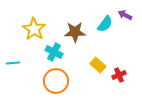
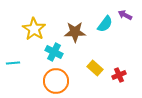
yellow rectangle: moved 3 px left, 3 px down
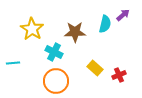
purple arrow: moved 2 px left; rotated 112 degrees clockwise
cyan semicircle: rotated 24 degrees counterclockwise
yellow star: moved 2 px left
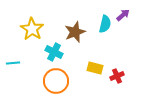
brown star: rotated 20 degrees counterclockwise
yellow rectangle: rotated 28 degrees counterclockwise
red cross: moved 2 px left, 1 px down
